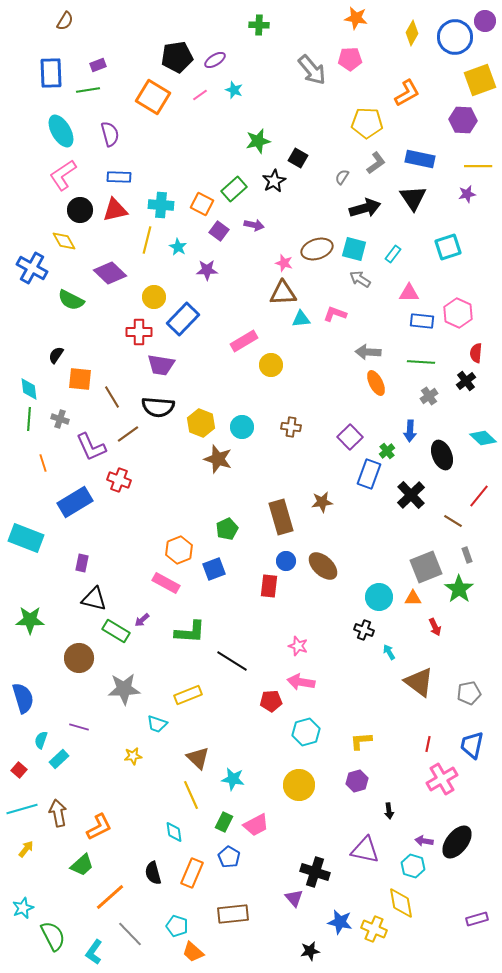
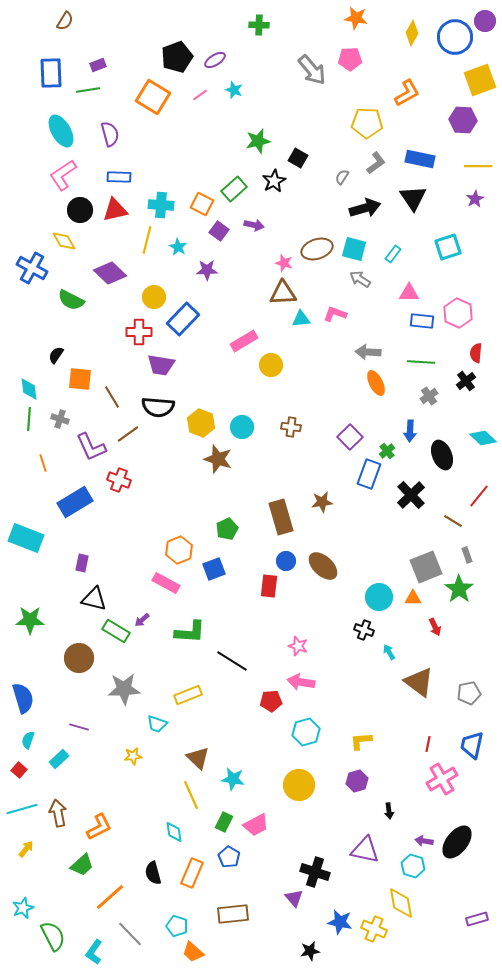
black pentagon at (177, 57): rotated 12 degrees counterclockwise
purple star at (467, 194): moved 8 px right, 5 px down; rotated 18 degrees counterclockwise
cyan semicircle at (41, 740): moved 13 px left
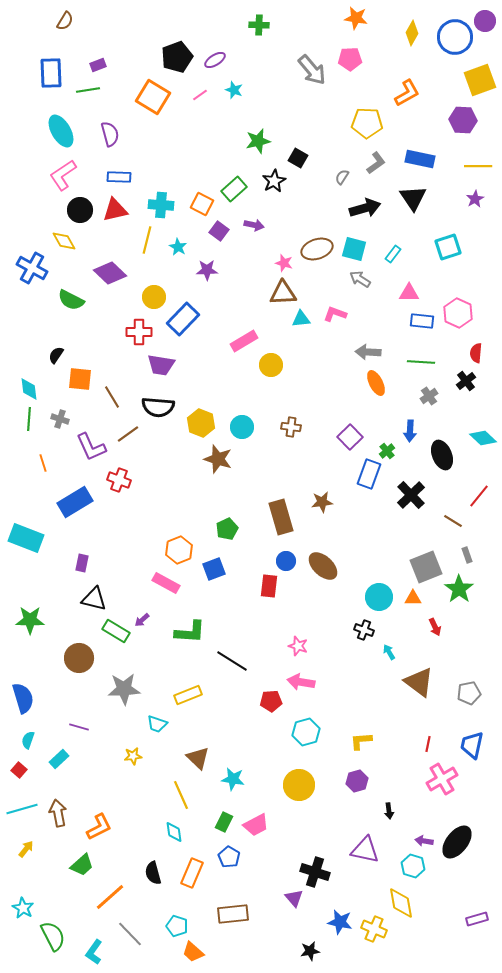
yellow line at (191, 795): moved 10 px left
cyan star at (23, 908): rotated 20 degrees counterclockwise
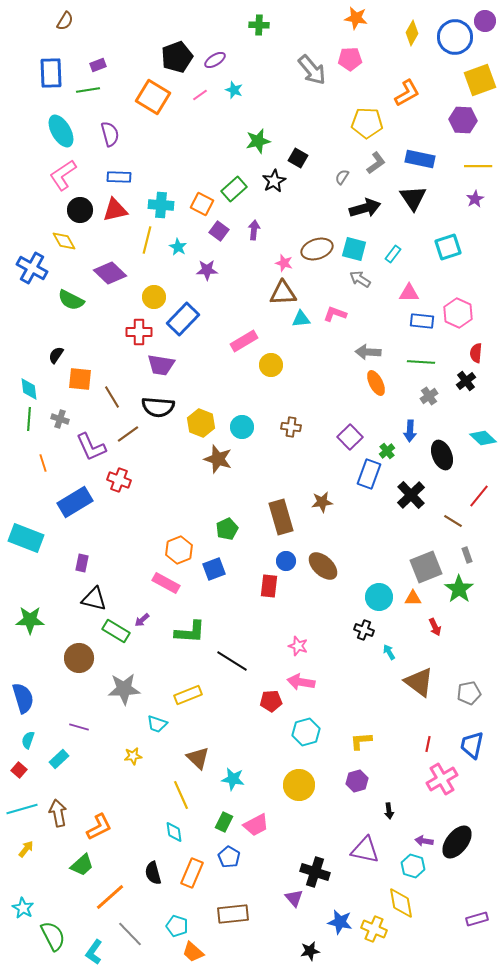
purple arrow at (254, 225): moved 5 px down; rotated 96 degrees counterclockwise
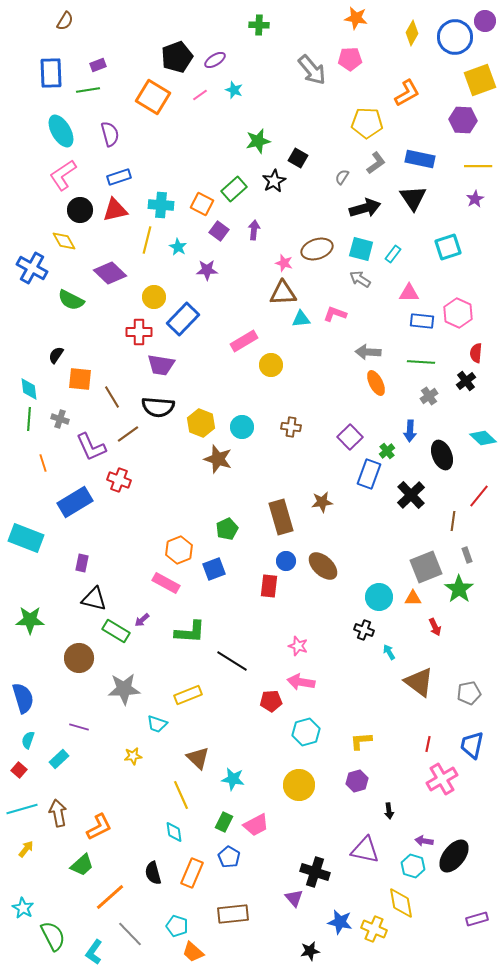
blue rectangle at (119, 177): rotated 20 degrees counterclockwise
cyan square at (354, 249): moved 7 px right
brown line at (453, 521): rotated 66 degrees clockwise
black ellipse at (457, 842): moved 3 px left, 14 px down
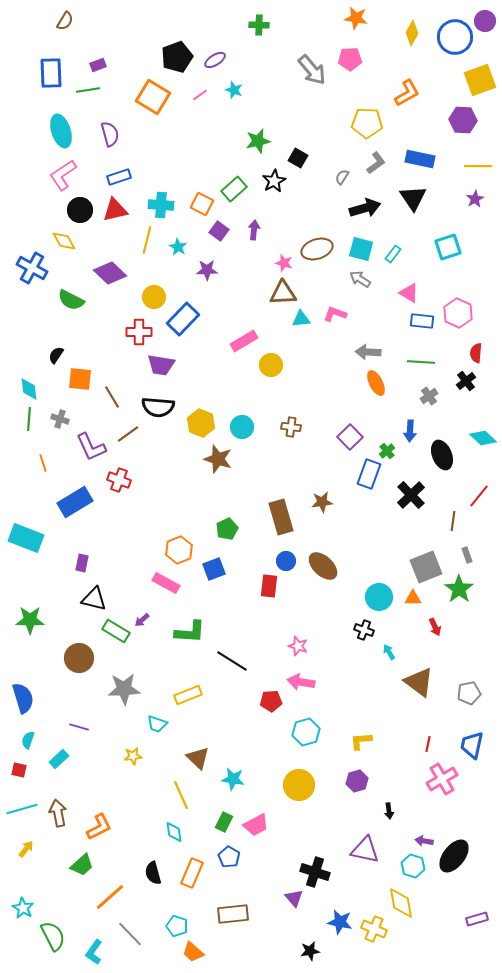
cyan ellipse at (61, 131): rotated 12 degrees clockwise
pink triangle at (409, 293): rotated 30 degrees clockwise
red square at (19, 770): rotated 28 degrees counterclockwise
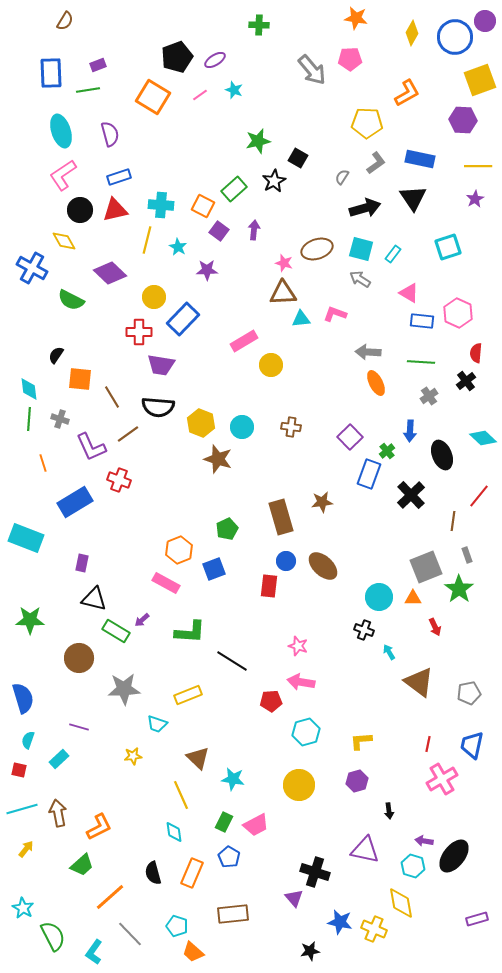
orange square at (202, 204): moved 1 px right, 2 px down
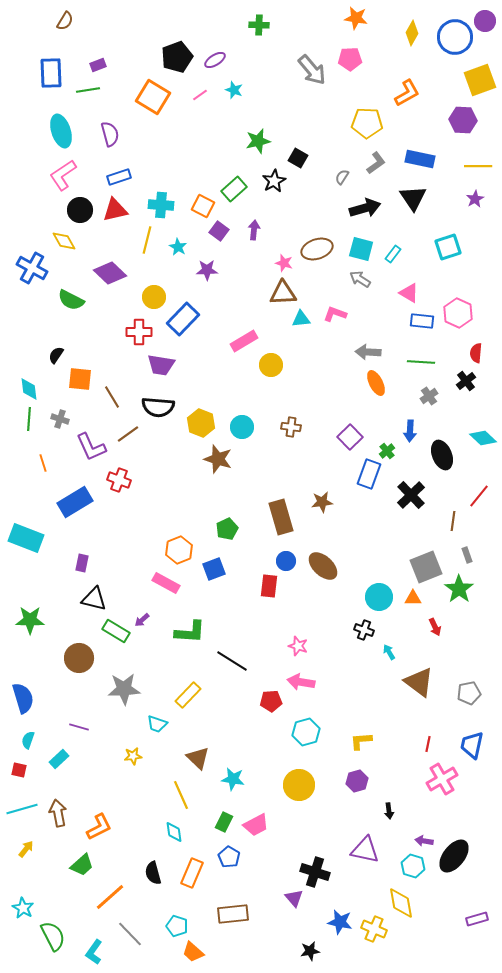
yellow rectangle at (188, 695): rotated 24 degrees counterclockwise
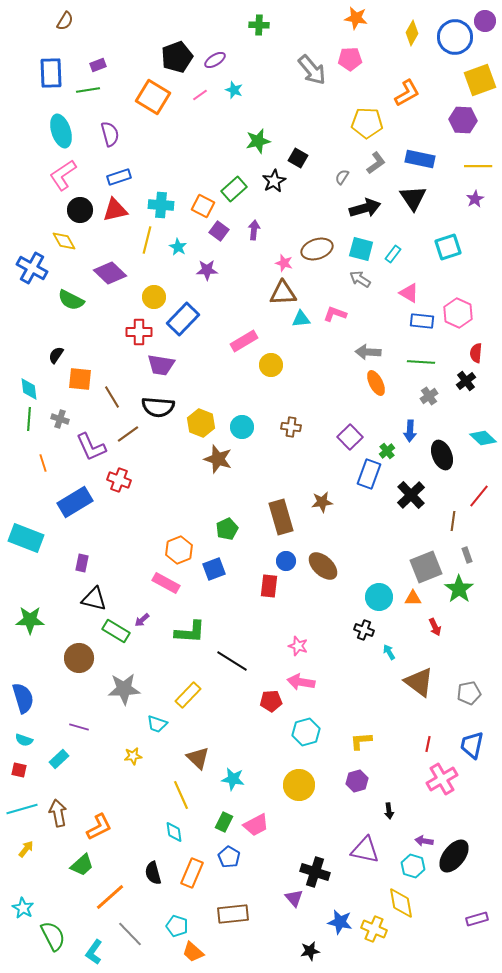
cyan semicircle at (28, 740): moved 4 px left; rotated 90 degrees counterclockwise
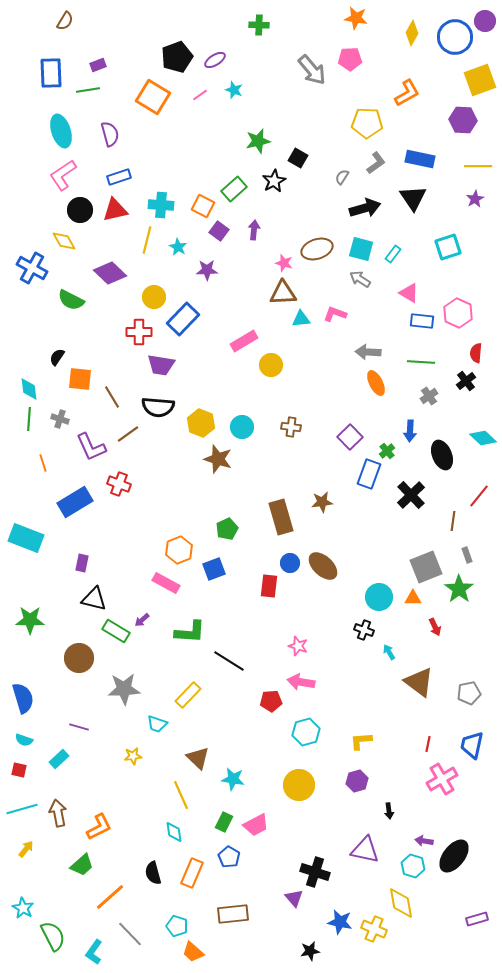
black semicircle at (56, 355): moved 1 px right, 2 px down
red cross at (119, 480): moved 4 px down
blue circle at (286, 561): moved 4 px right, 2 px down
black line at (232, 661): moved 3 px left
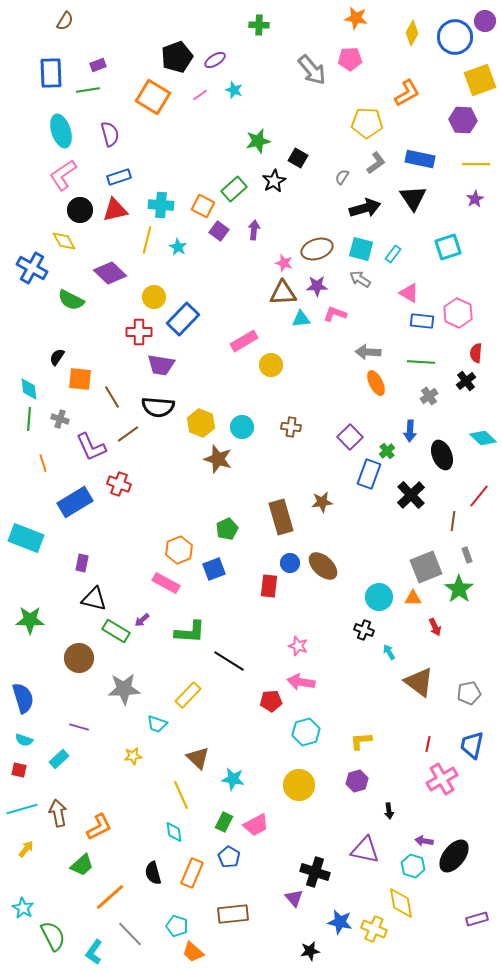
yellow line at (478, 166): moved 2 px left, 2 px up
purple star at (207, 270): moved 110 px right, 16 px down
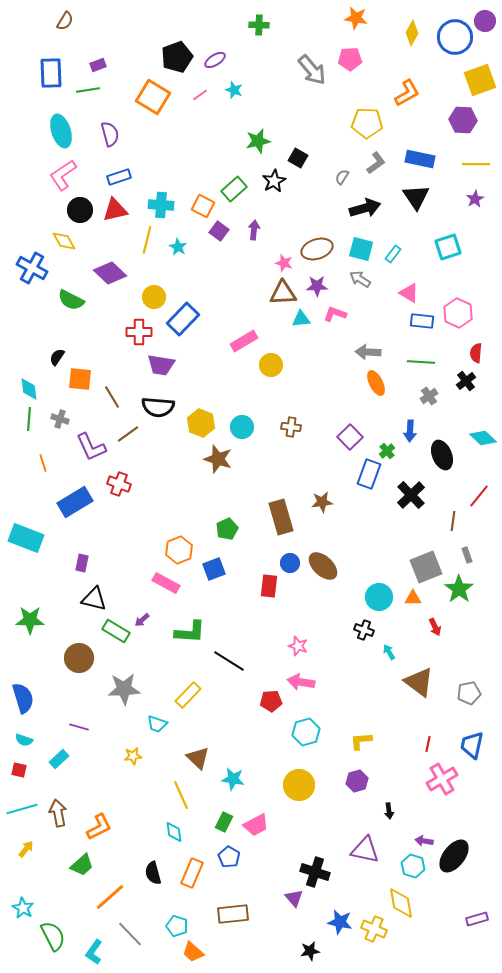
black triangle at (413, 198): moved 3 px right, 1 px up
